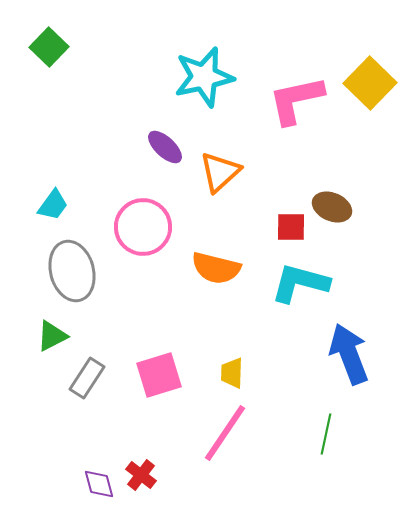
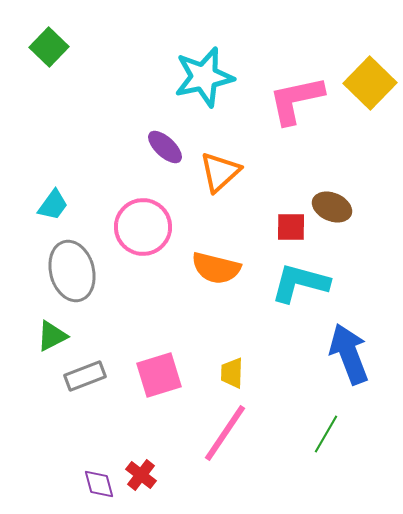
gray rectangle: moved 2 px left, 2 px up; rotated 36 degrees clockwise
green line: rotated 18 degrees clockwise
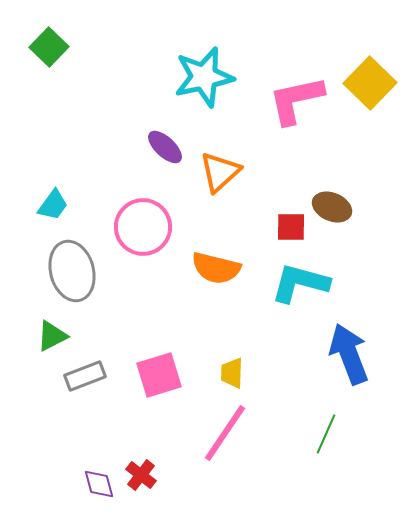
green line: rotated 6 degrees counterclockwise
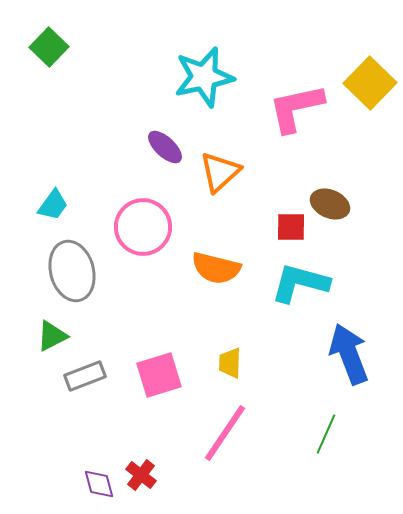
pink L-shape: moved 8 px down
brown ellipse: moved 2 px left, 3 px up
yellow trapezoid: moved 2 px left, 10 px up
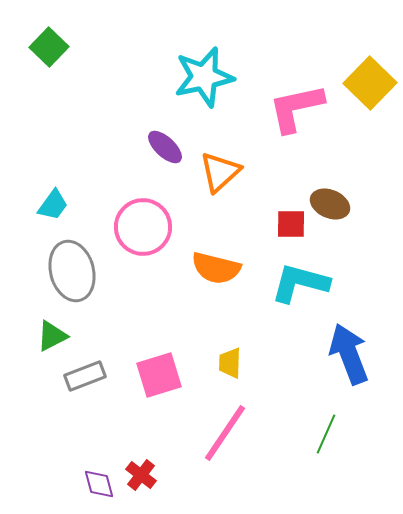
red square: moved 3 px up
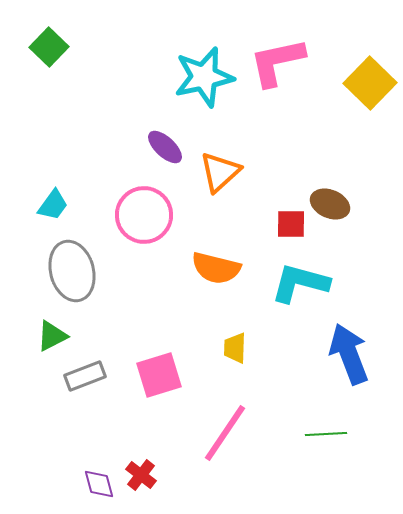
pink L-shape: moved 19 px left, 46 px up
pink circle: moved 1 px right, 12 px up
yellow trapezoid: moved 5 px right, 15 px up
green line: rotated 63 degrees clockwise
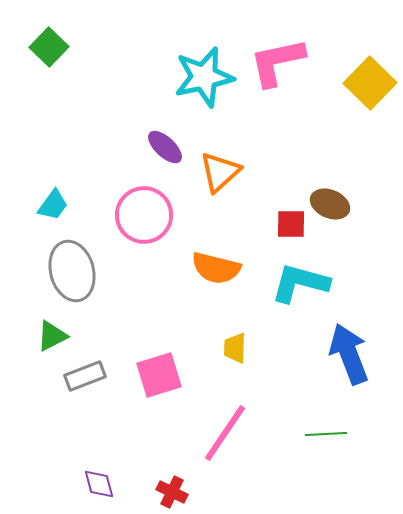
red cross: moved 31 px right, 17 px down; rotated 12 degrees counterclockwise
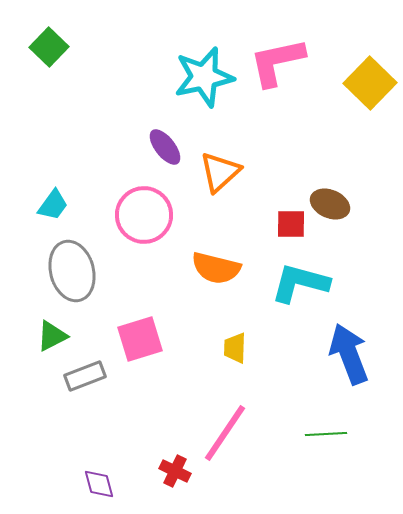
purple ellipse: rotated 9 degrees clockwise
pink square: moved 19 px left, 36 px up
red cross: moved 3 px right, 21 px up
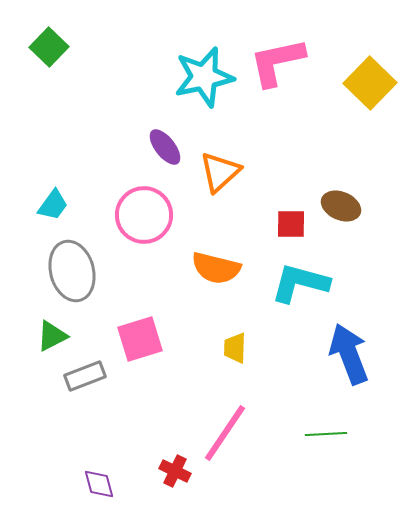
brown ellipse: moved 11 px right, 2 px down
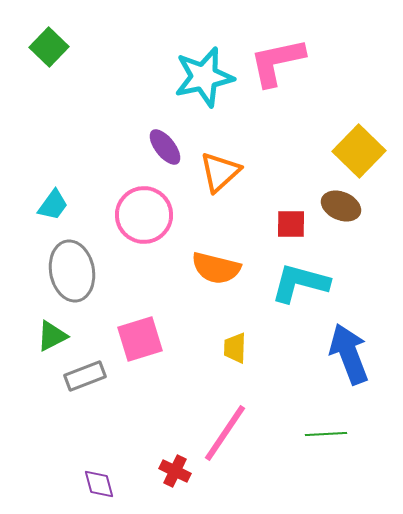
yellow square: moved 11 px left, 68 px down
gray ellipse: rotated 4 degrees clockwise
